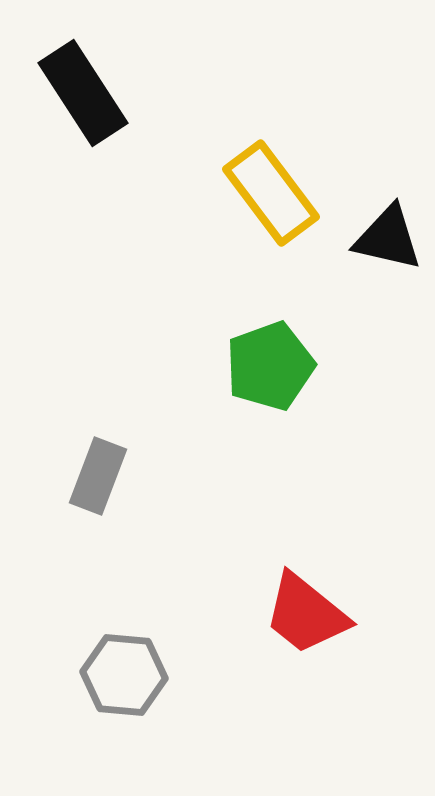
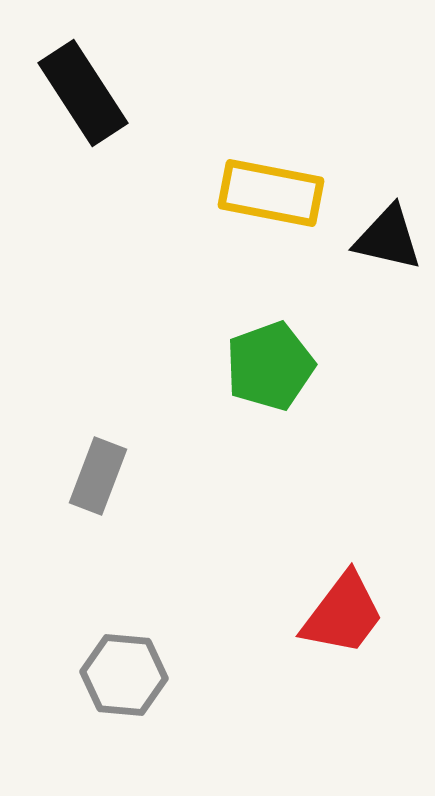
yellow rectangle: rotated 42 degrees counterclockwise
red trapezoid: moved 37 px right; rotated 92 degrees counterclockwise
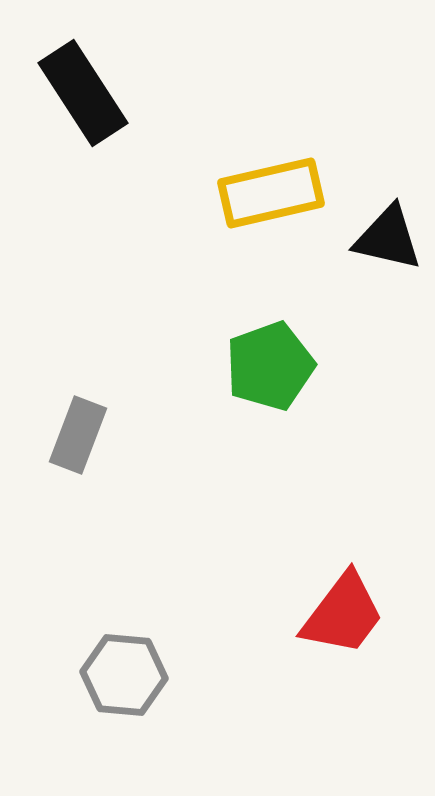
yellow rectangle: rotated 24 degrees counterclockwise
gray rectangle: moved 20 px left, 41 px up
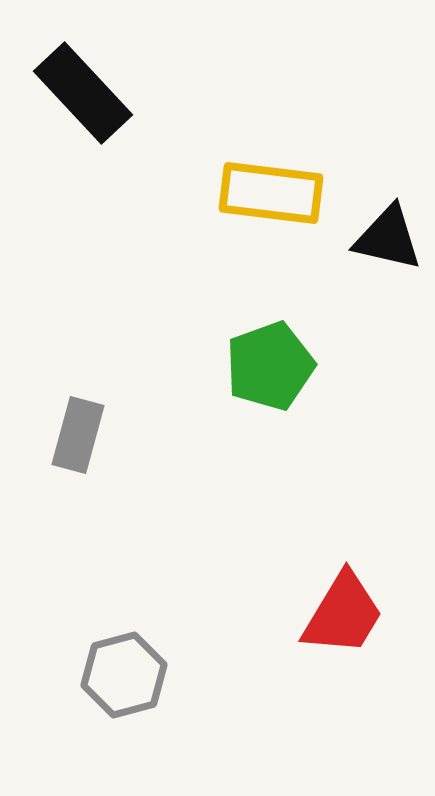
black rectangle: rotated 10 degrees counterclockwise
yellow rectangle: rotated 20 degrees clockwise
gray rectangle: rotated 6 degrees counterclockwise
red trapezoid: rotated 6 degrees counterclockwise
gray hexagon: rotated 20 degrees counterclockwise
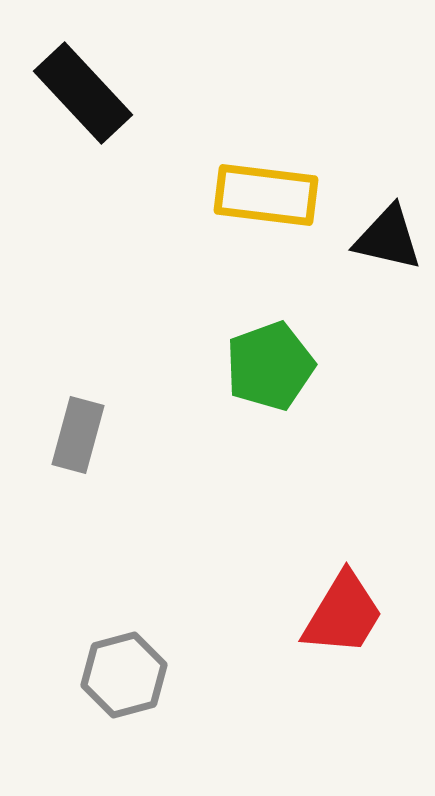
yellow rectangle: moved 5 px left, 2 px down
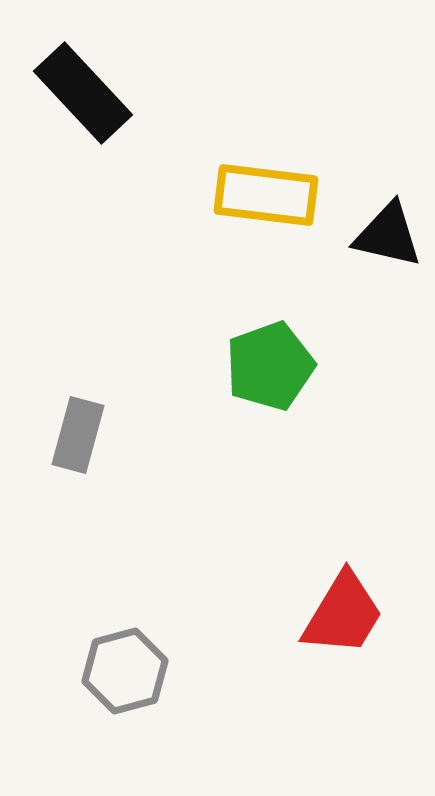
black triangle: moved 3 px up
gray hexagon: moved 1 px right, 4 px up
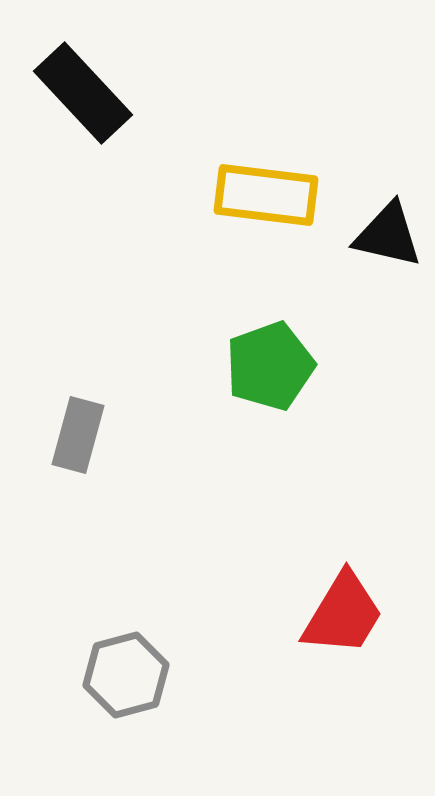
gray hexagon: moved 1 px right, 4 px down
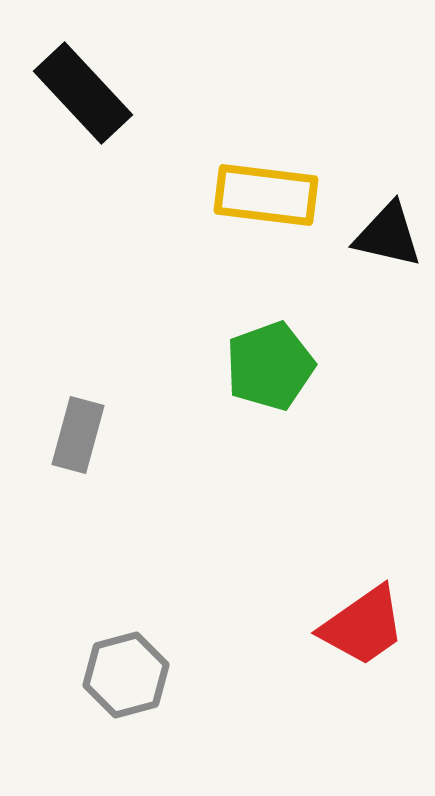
red trapezoid: moved 20 px right, 12 px down; rotated 24 degrees clockwise
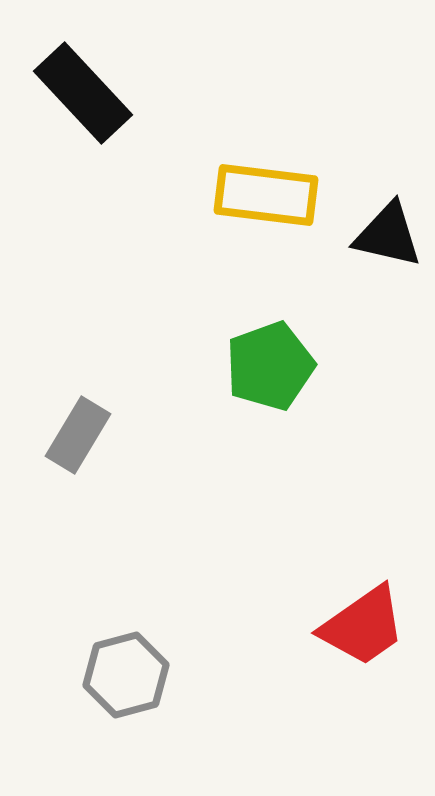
gray rectangle: rotated 16 degrees clockwise
